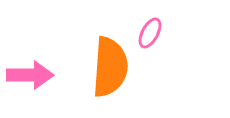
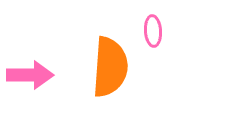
pink ellipse: moved 3 px right, 2 px up; rotated 32 degrees counterclockwise
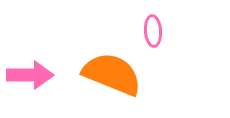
orange semicircle: moved 2 px right, 7 px down; rotated 72 degrees counterclockwise
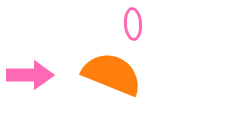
pink ellipse: moved 20 px left, 7 px up
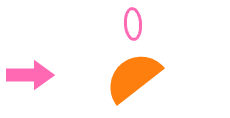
orange semicircle: moved 21 px right, 3 px down; rotated 60 degrees counterclockwise
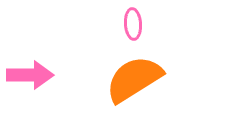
orange semicircle: moved 1 px right, 2 px down; rotated 6 degrees clockwise
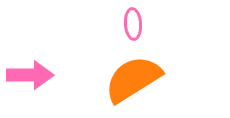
orange semicircle: moved 1 px left
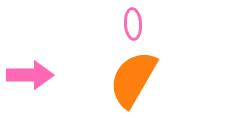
orange semicircle: rotated 28 degrees counterclockwise
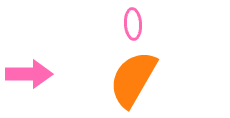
pink arrow: moved 1 px left, 1 px up
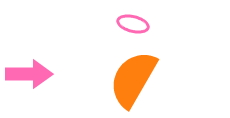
pink ellipse: rotated 72 degrees counterclockwise
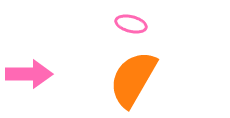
pink ellipse: moved 2 px left
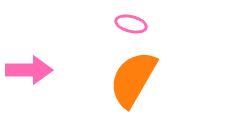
pink arrow: moved 4 px up
